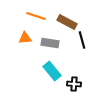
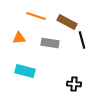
orange triangle: moved 6 px left
cyan rectangle: moved 27 px left; rotated 36 degrees counterclockwise
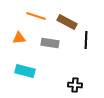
black line: moved 4 px right; rotated 18 degrees clockwise
black cross: moved 1 px right, 1 px down
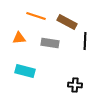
black line: moved 1 px left, 1 px down
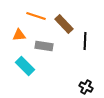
brown rectangle: moved 3 px left, 2 px down; rotated 18 degrees clockwise
orange triangle: moved 3 px up
gray rectangle: moved 6 px left, 3 px down
cyan rectangle: moved 5 px up; rotated 30 degrees clockwise
black cross: moved 11 px right, 2 px down; rotated 24 degrees clockwise
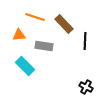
orange line: moved 1 px left, 1 px down
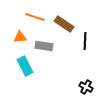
brown rectangle: rotated 12 degrees counterclockwise
orange triangle: moved 1 px right, 2 px down
cyan rectangle: rotated 18 degrees clockwise
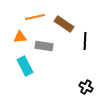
orange line: rotated 30 degrees counterclockwise
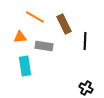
orange line: rotated 42 degrees clockwise
brown rectangle: rotated 30 degrees clockwise
cyan rectangle: rotated 18 degrees clockwise
black cross: moved 1 px down
